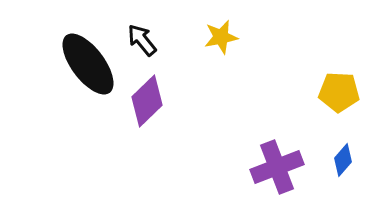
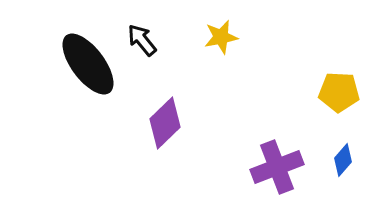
purple diamond: moved 18 px right, 22 px down
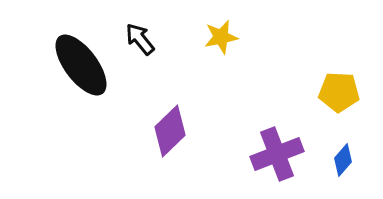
black arrow: moved 2 px left, 1 px up
black ellipse: moved 7 px left, 1 px down
purple diamond: moved 5 px right, 8 px down
purple cross: moved 13 px up
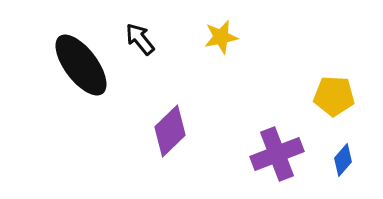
yellow pentagon: moved 5 px left, 4 px down
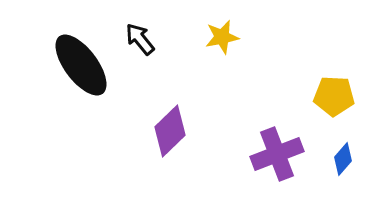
yellow star: moved 1 px right
blue diamond: moved 1 px up
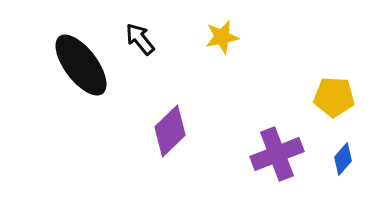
yellow pentagon: moved 1 px down
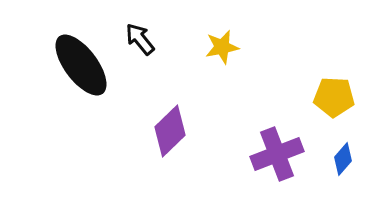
yellow star: moved 10 px down
